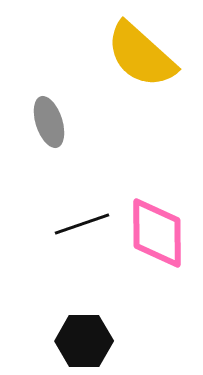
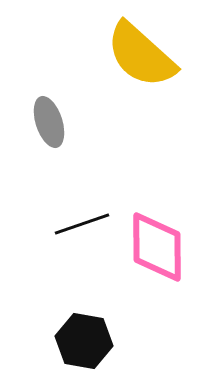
pink diamond: moved 14 px down
black hexagon: rotated 10 degrees clockwise
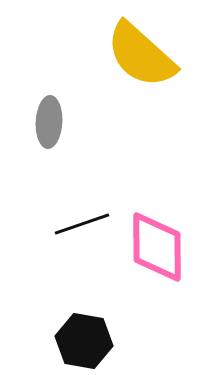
gray ellipse: rotated 21 degrees clockwise
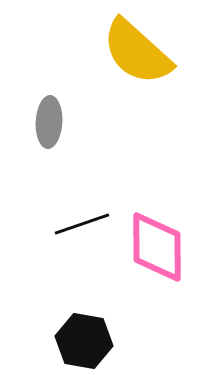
yellow semicircle: moved 4 px left, 3 px up
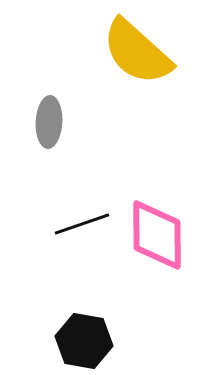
pink diamond: moved 12 px up
